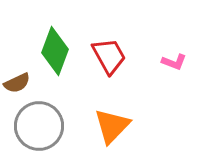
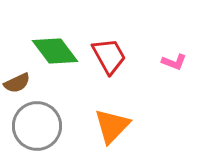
green diamond: rotated 57 degrees counterclockwise
gray circle: moved 2 px left
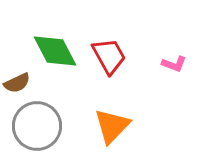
green diamond: rotated 9 degrees clockwise
pink L-shape: moved 2 px down
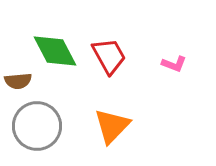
brown semicircle: moved 1 px right, 2 px up; rotated 20 degrees clockwise
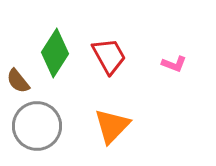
green diamond: moved 2 px down; rotated 60 degrees clockwise
brown semicircle: rotated 56 degrees clockwise
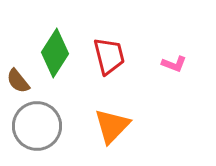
red trapezoid: rotated 15 degrees clockwise
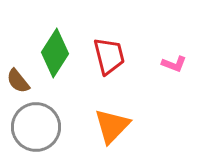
gray circle: moved 1 px left, 1 px down
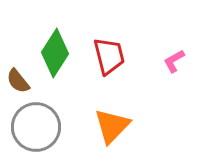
pink L-shape: moved 3 px up; rotated 130 degrees clockwise
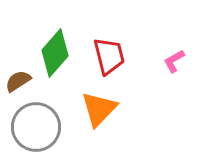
green diamond: rotated 9 degrees clockwise
brown semicircle: rotated 96 degrees clockwise
orange triangle: moved 13 px left, 17 px up
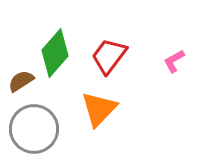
red trapezoid: rotated 129 degrees counterclockwise
brown semicircle: moved 3 px right
gray circle: moved 2 px left, 2 px down
